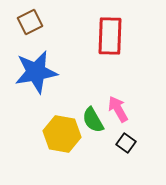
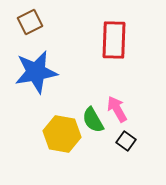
red rectangle: moved 4 px right, 4 px down
pink arrow: moved 1 px left
black square: moved 2 px up
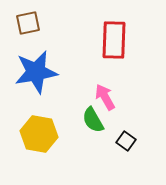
brown square: moved 2 px left, 1 px down; rotated 15 degrees clockwise
pink arrow: moved 12 px left, 12 px up
yellow hexagon: moved 23 px left
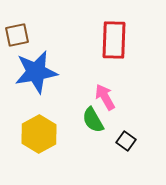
brown square: moved 11 px left, 12 px down
yellow hexagon: rotated 21 degrees clockwise
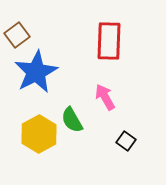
brown square: rotated 25 degrees counterclockwise
red rectangle: moved 5 px left, 1 px down
blue star: rotated 18 degrees counterclockwise
green semicircle: moved 21 px left
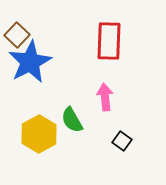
brown square: rotated 10 degrees counterclockwise
blue star: moved 6 px left, 10 px up
pink arrow: rotated 24 degrees clockwise
black square: moved 4 px left
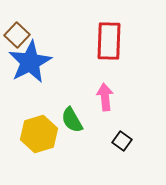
yellow hexagon: rotated 12 degrees clockwise
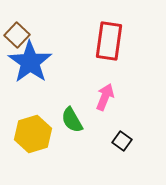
red rectangle: rotated 6 degrees clockwise
blue star: rotated 9 degrees counterclockwise
pink arrow: rotated 28 degrees clockwise
yellow hexagon: moved 6 px left
